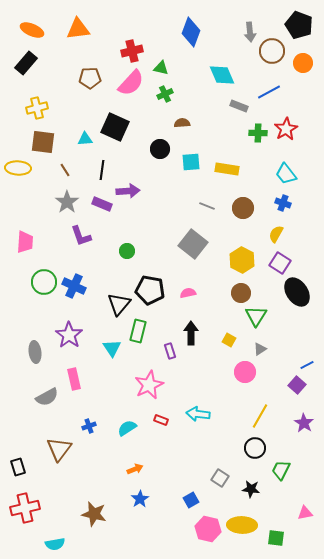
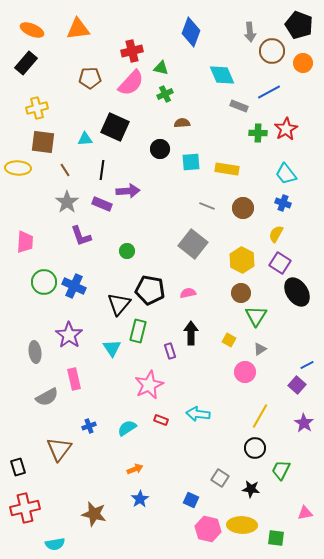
blue square at (191, 500): rotated 35 degrees counterclockwise
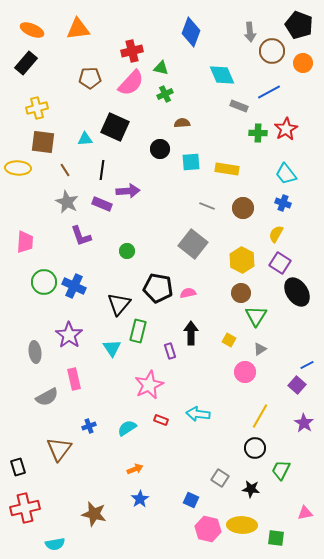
gray star at (67, 202): rotated 10 degrees counterclockwise
black pentagon at (150, 290): moved 8 px right, 2 px up
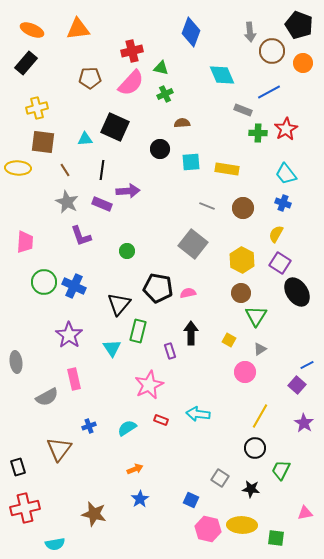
gray rectangle at (239, 106): moved 4 px right, 4 px down
gray ellipse at (35, 352): moved 19 px left, 10 px down
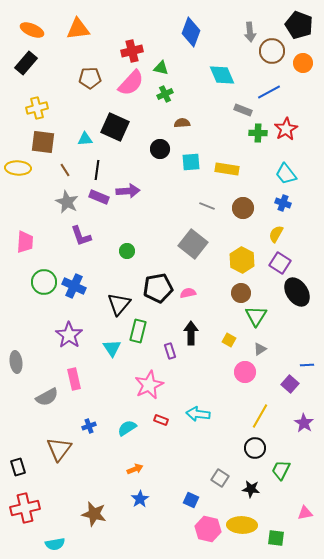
black line at (102, 170): moved 5 px left
purple rectangle at (102, 204): moved 3 px left, 7 px up
black pentagon at (158, 288): rotated 20 degrees counterclockwise
blue line at (307, 365): rotated 24 degrees clockwise
purple square at (297, 385): moved 7 px left, 1 px up
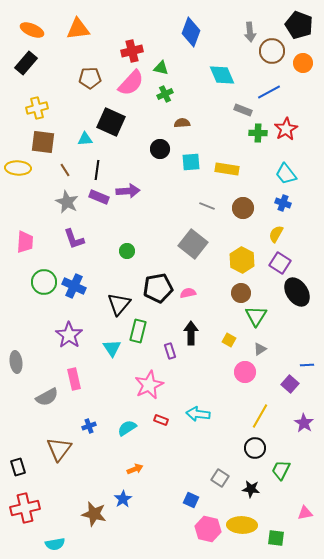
black square at (115, 127): moved 4 px left, 5 px up
purple L-shape at (81, 236): moved 7 px left, 3 px down
blue star at (140, 499): moved 17 px left
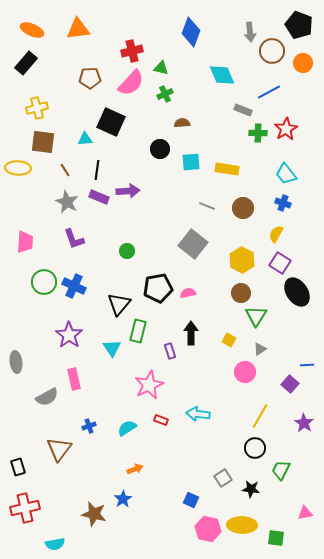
gray square at (220, 478): moved 3 px right; rotated 24 degrees clockwise
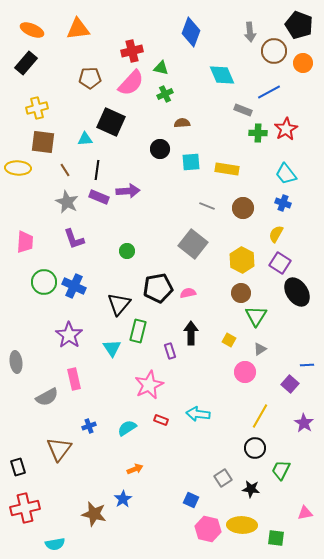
brown circle at (272, 51): moved 2 px right
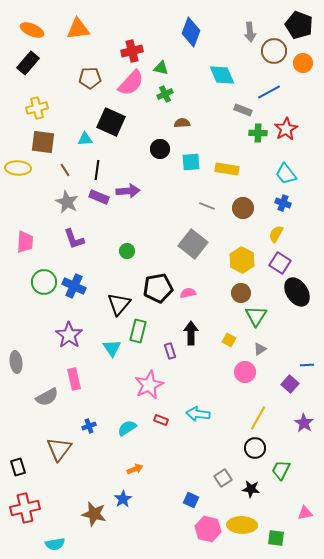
black rectangle at (26, 63): moved 2 px right
yellow line at (260, 416): moved 2 px left, 2 px down
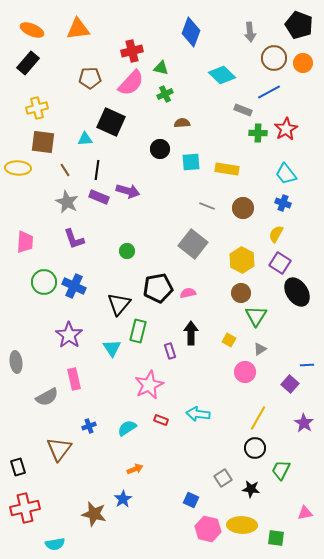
brown circle at (274, 51): moved 7 px down
cyan diamond at (222, 75): rotated 24 degrees counterclockwise
purple arrow at (128, 191): rotated 20 degrees clockwise
